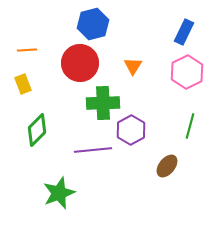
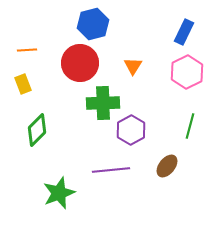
purple line: moved 18 px right, 20 px down
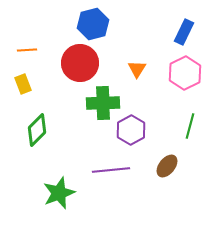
orange triangle: moved 4 px right, 3 px down
pink hexagon: moved 2 px left, 1 px down
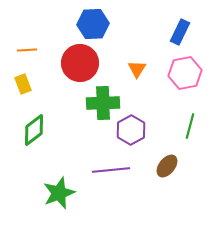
blue hexagon: rotated 12 degrees clockwise
blue rectangle: moved 4 px left
pink hexagon: rotated 16 degrees clockwise
green diamond: moved 3 px left; rotated 8 degrees clockwise
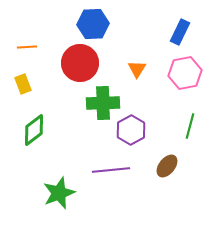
orange line: moved 3 px up
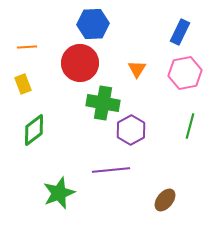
green cross: rotated 12 degrees clockwise
brown ellipse: moved 2 px left, 34 px down
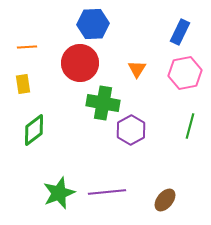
yellow rectangle: rotated 12 degrees clockwise
purple line: moved 4 px left, 22 px down
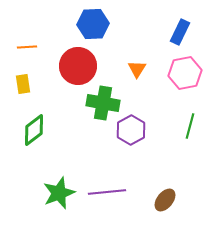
red circle: moved 2 px left, 3 px down
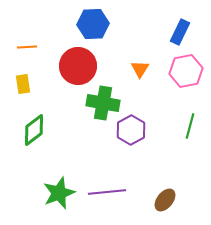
orange triangle: moved 3 px right
pink hexagon: moved 1 px right, 2 px up
